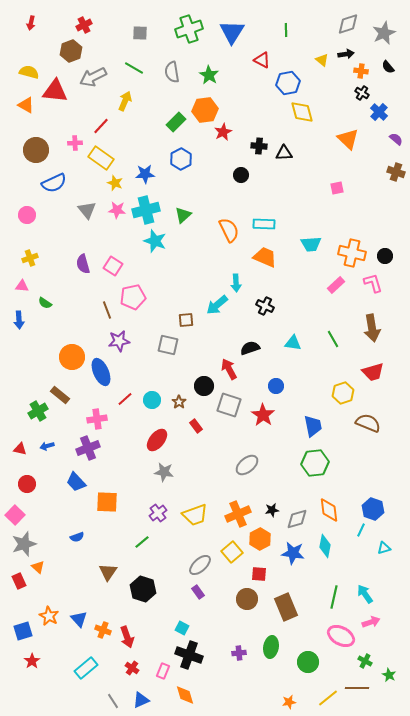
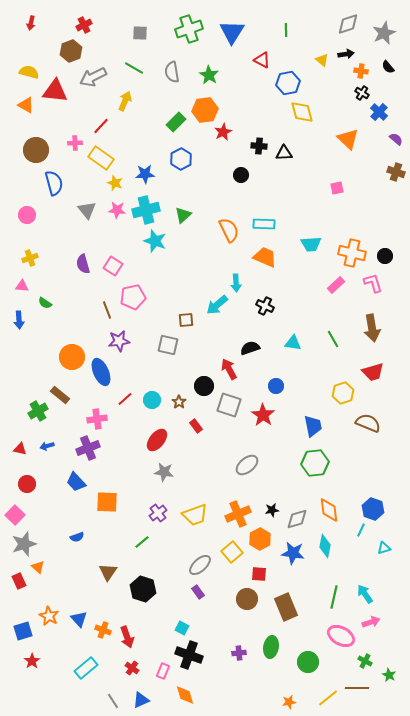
blue semicircle at (54, 183): rotated 80 degrees counterclockwise
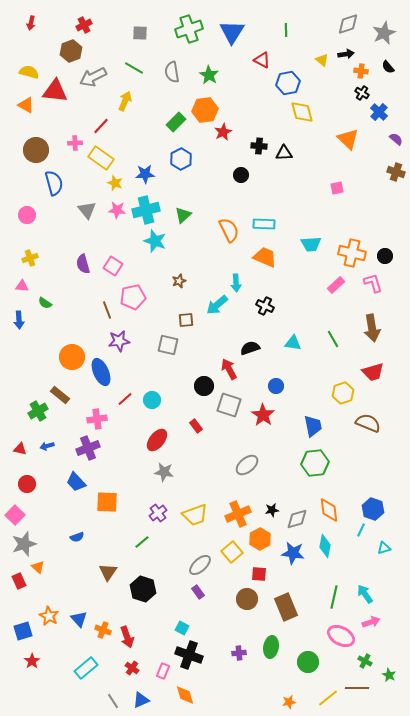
brown star at (179, 402): moved 121 px up; rotated 16 degrees clockwise
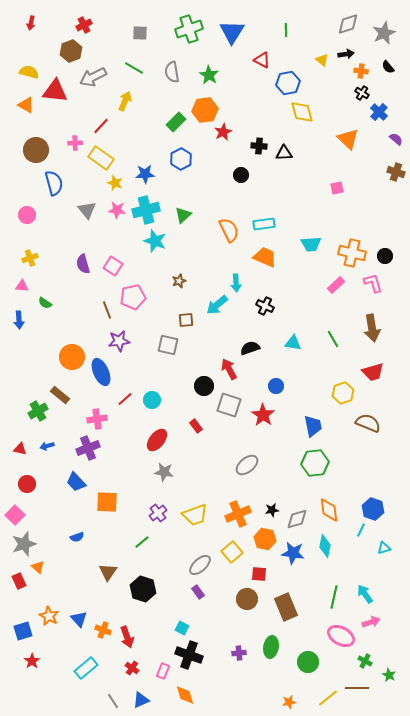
cyan rectangle at (264, 224): rotated 10 degrees counterclockwise
orange hexagon at (260, 539): moved 5 px right; rotated 20 degrees counterclockwise
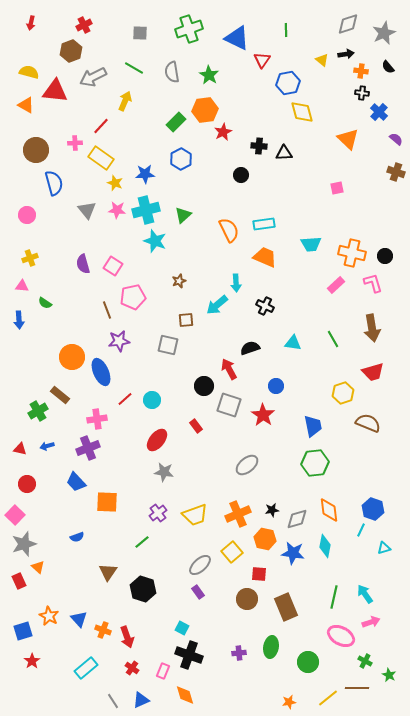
blue triangle at (232, 32): moved 5 px right, 6 px down; rotated 36 degrees counterclockwise
red triangle at (262, 60): rotated 36 degrees clockwise
black cross at (362, 93): rotated 24 degrees counterclockwise
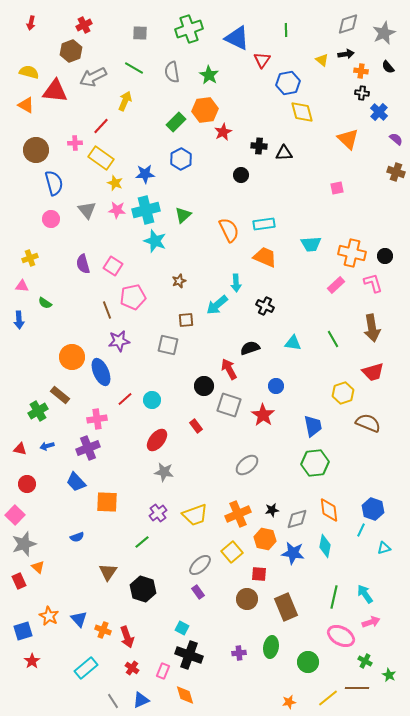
pink circle at (27, 215): moved 24 px right, 4 px down
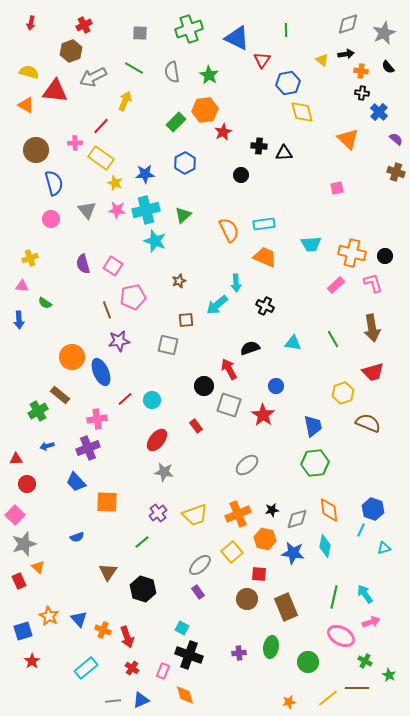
blue hexagon at (181, 159): moved 4 px right, 4 px down
red triangle at (20, 449): moved 4 px left, 10 px down; rotated 16 degrees counterclockwise
gray line at (113, 701): rotated 63 degrees counterclockwise
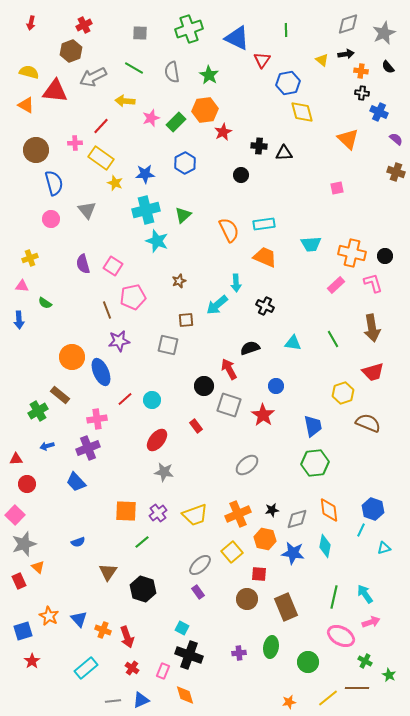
yellow arrow at (125, 101): rotated 108 degrees counterclockwise
blue cross at (379, 112): rotated 18 degrees counterclockwise
pink star at (117, 210): moved 34 px right, 92 px up; rotated 24 degrees counterclockwise
cyan star at (155, 241): moved 2 px right
orange square at (107, 502): moved 19 px right, 9 px down
blue semicircle at (77, 537): moved 1 px right, 5 px down
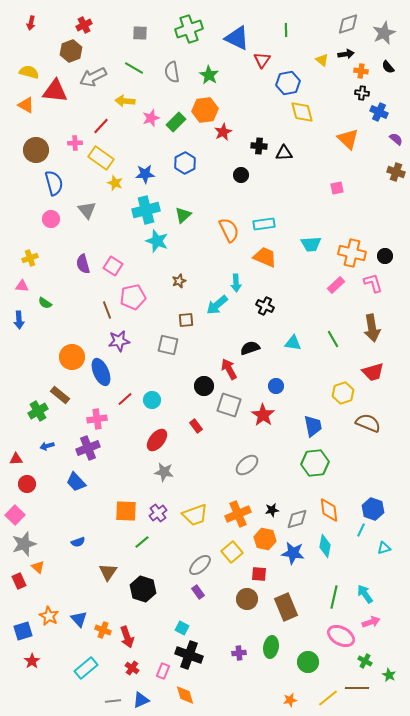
orange star at (289, 702): moved 1 px right, 2 px up
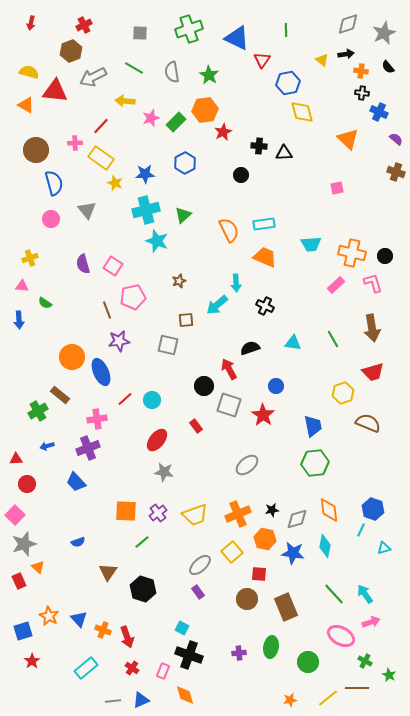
green line at (334, 597): moved 3 px up; rotated 55 degrees counterclockwise
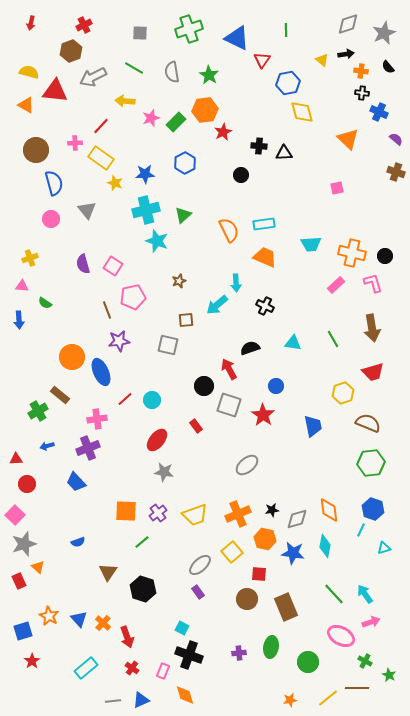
green hexagon at (315, 463): moved 56 px right
orange cross at (103, 630): moved 7 px up; rotated 21 degrees clockwise
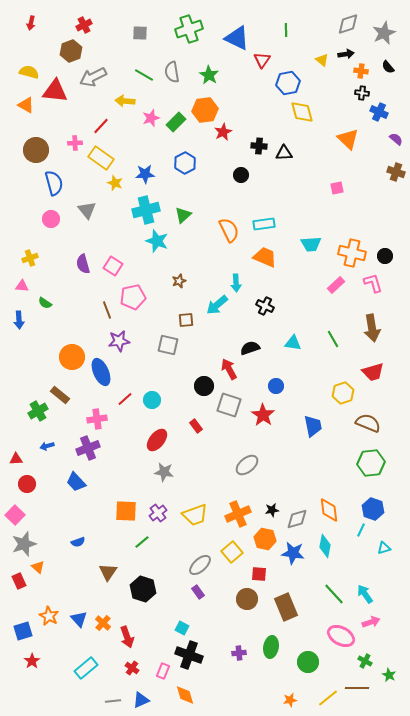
green line at (134, 68): moved 10 px right, 7 px down
